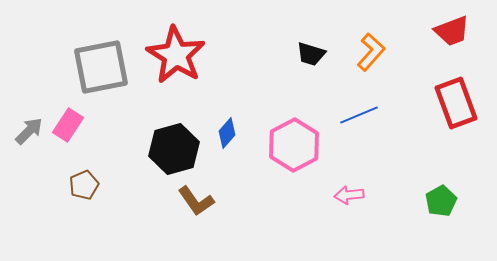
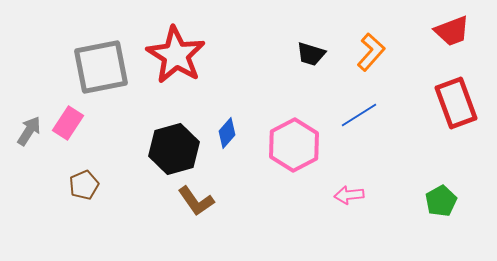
blue line: rotated 9 degrees counterclockwise
pink rectangle: moved 2 px up
gray arrow: rotated 12 degrees counterclockwise
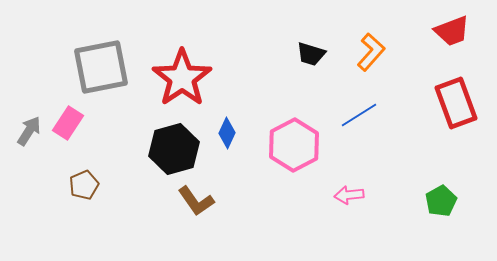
red star: moved 6 px right, 23 px down; rotated 6 degrees clockwise
blue diamond: rotated 16 degrees counterclockwise
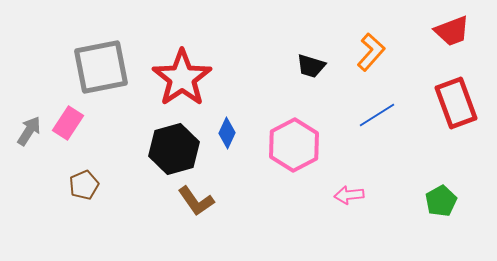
black trapezoid: moved 12 px down
blue line: moved 18 px right
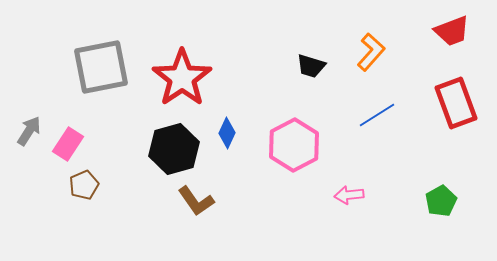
pink rectangle: moved 21 px down
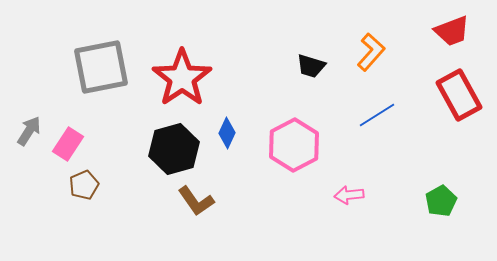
red rectangle: moved 3 px right, 8 px up; rotated 9 degrees counterclockwise
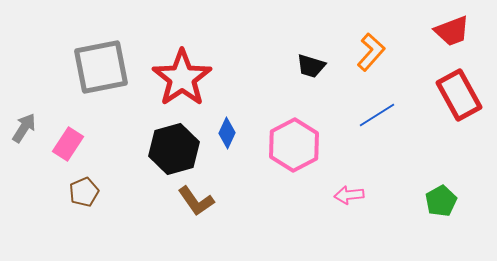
gray arrow: moved 5 px left, 3 px up
brown pentagon: moved 7 px down
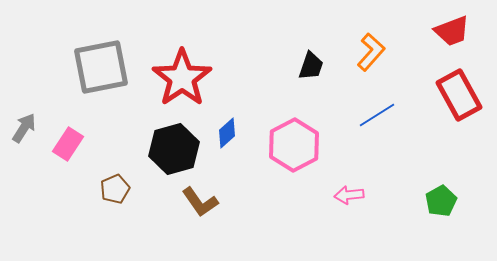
black trapezoid: rotated 88 degrees counterclockwise
blue diamond: rotated 24 degrees clockwise
brown pentagon: moved 31 px right, 3 px up
brown L-shape: moved 4 px right, 1 px down
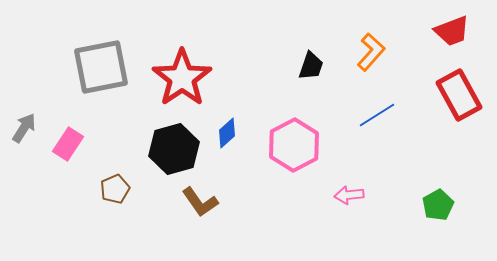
green pentagon: moved 3 px left, 4 px down
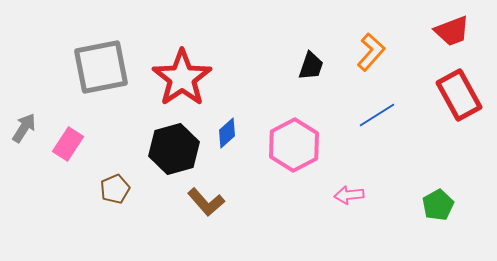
brown L-shape: moved 6 px right; rotated 6 degrees counterclockwise
